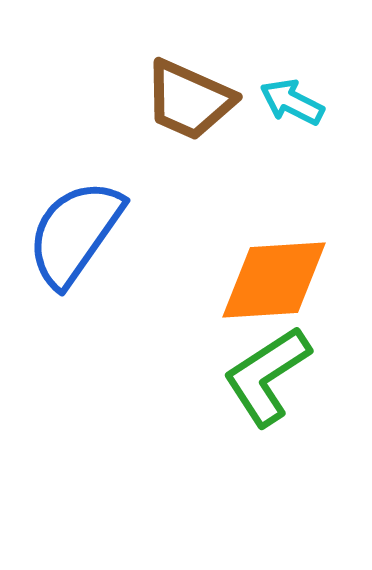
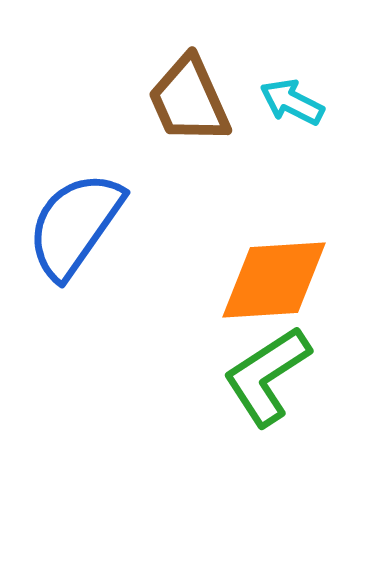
brown trapezoid: rotated 42 degrees clockwise
blue semicircle: moved 8 px up
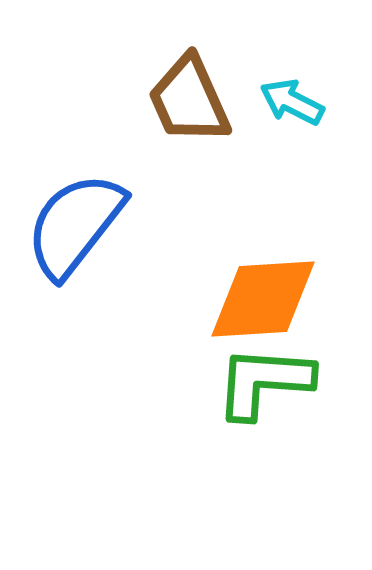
blue semicircle: rotated 3 degrees clockwise
orange diamond: moved 11 px left, 19 px down
green L-shape: moved 3 px left, 6 px down; rotated 37 degrees clockwise
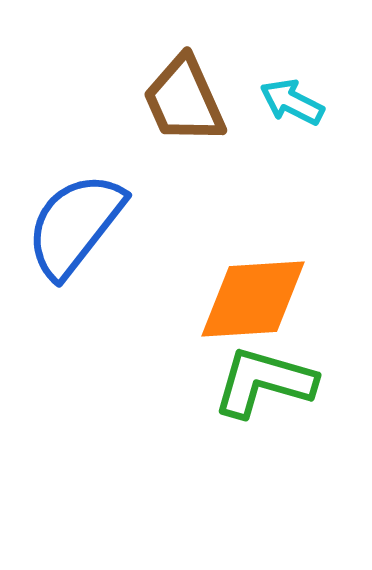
brown trapezoid: moved 5 px left
orange diamond: moved 10 px left
green L-shape: rotated 12 degrees clockwise
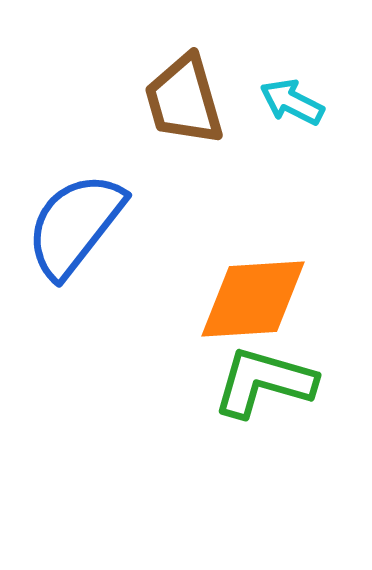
brown trapezoid: rotated 8 degrees clockwise
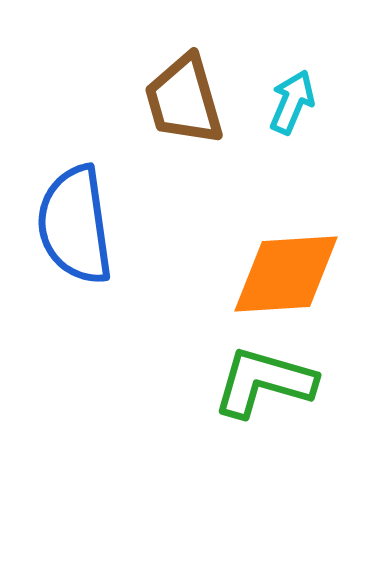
cyan arrow: rotated 86 degrees clockwise
blue semicircle: rotated 46 degrees counterclockwise
orange diamond: moved 33 px right, 25 px up
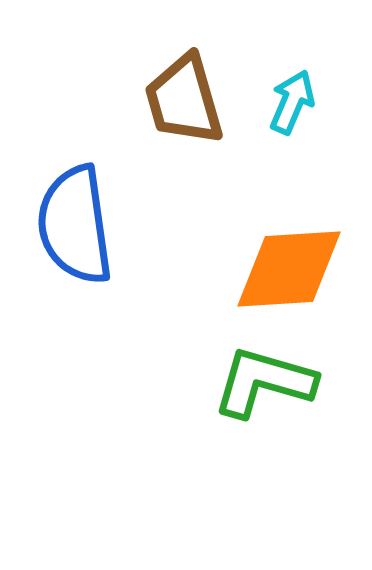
orange diamond: moved 3 px right, 5 px up
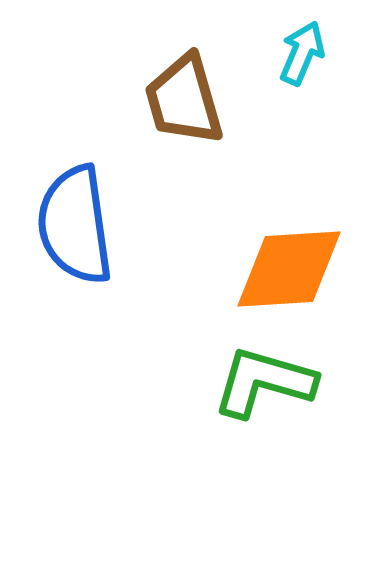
cyan arrow: moved 10 px right, 49 px up
